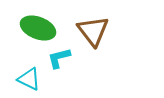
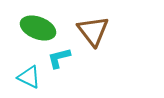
cyan triangle: moved 2 px up
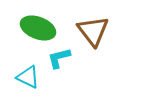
cyan triangle: moved 1 px left
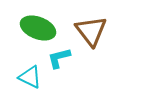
brown triangle: moved 2 px left
cyan triangle: moved 2 px right
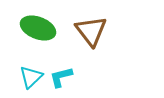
cyan L-shape: moved 2 px right, 19 px down
cyan triangle: moved 1 px right; rotated 50 degrees clockwise
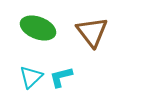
brown triangle: moved 1 px right, 1 px down
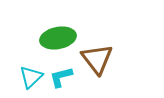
green ellipse: moved 20 px right, 10 px down; rotated 32 degrees counterclockwise
brown triangle: moved 5 px right, 27 px down
